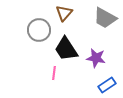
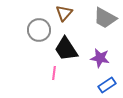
purple star: moved 4 px right
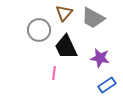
gray trapezoid: moved 12 px left
black trapezoid: moved 2 px up; rotated 8 degrees clockwise
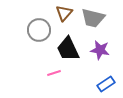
gray trapezoid: rotated 15 degrees counterclockwise
black trapezoid: moved 2 px right, 2 px down
purple star: moved 8 px up
pink line: rotated 64 degrees clockwise
blue rectangle: moved 1 px left, 1 px up
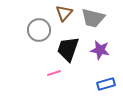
black trapezoid: rotated 44 degrees clockwise
blue rectangle: rotated 18 degrees clockwise
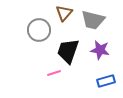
gray trapezoid: moved 2 px down
black trapezoid: moved 2 px down
blue rectangle: moved 3 px up
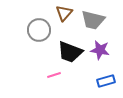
black trapezoid: moved 2 px right, 1 px down; rotated 88 degrees counterclockwise
pink line: moved 2 px down
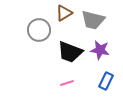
brown triangle: rotated 18 degrees clockwise
pink line: moved 13 px right, 8 px down
blue rectangle: rotated 48 degrees counterclockwise
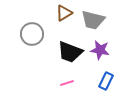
gray circle: moved 7 px left, 4 px down
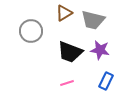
gray circle: moved 1 px left, 3 px up
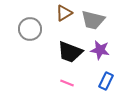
gray circle: moved 1 px left, 2 px up
pink line: rotated 40 degrees clockwise
